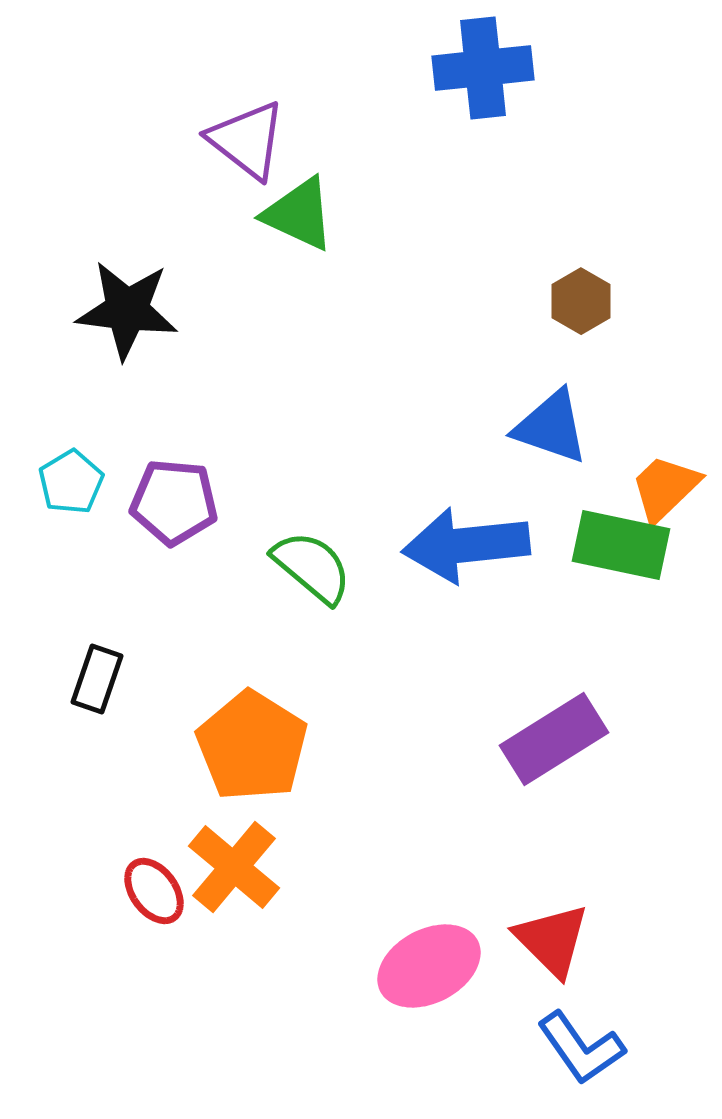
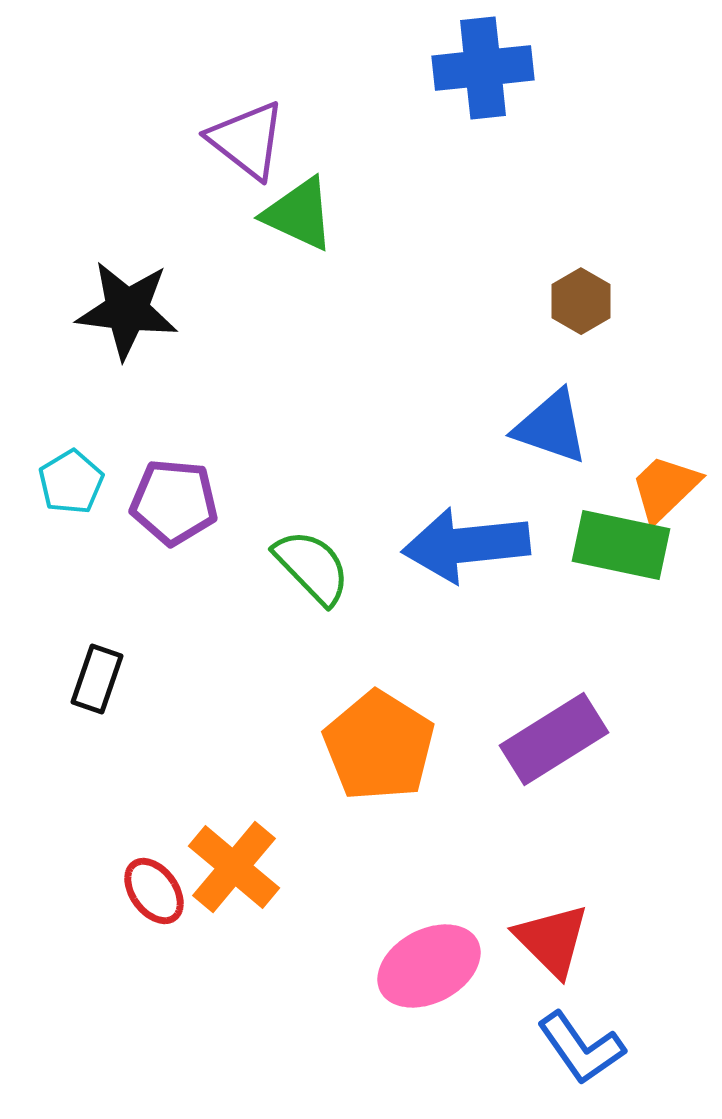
green semicircle: rotated 6 degrees clockwise
orange pentagon: moved 127 px right
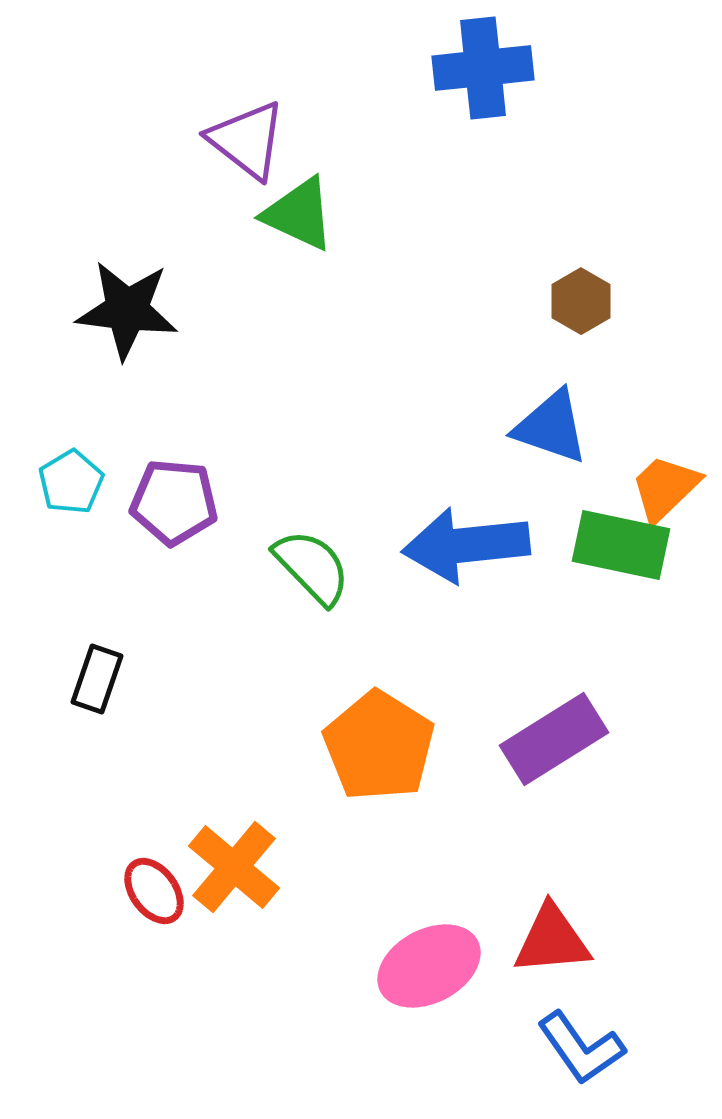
red triangle: rotated 50 degrees counterclockwise
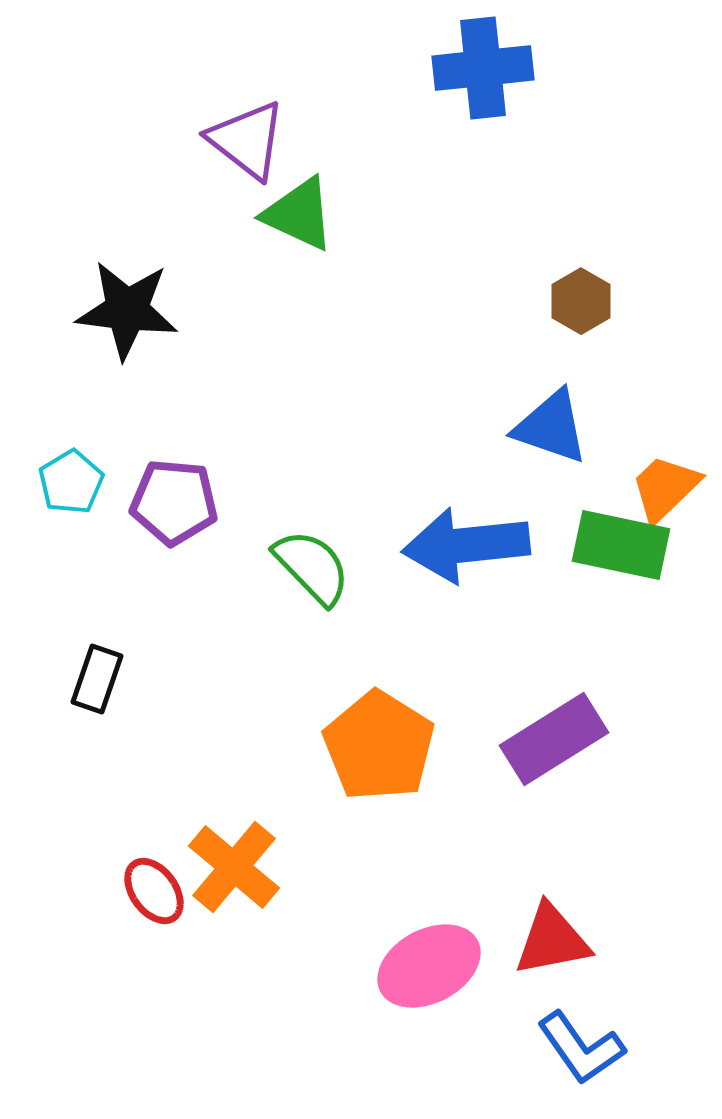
red triangle: rotated 6 degrees counterclockwise
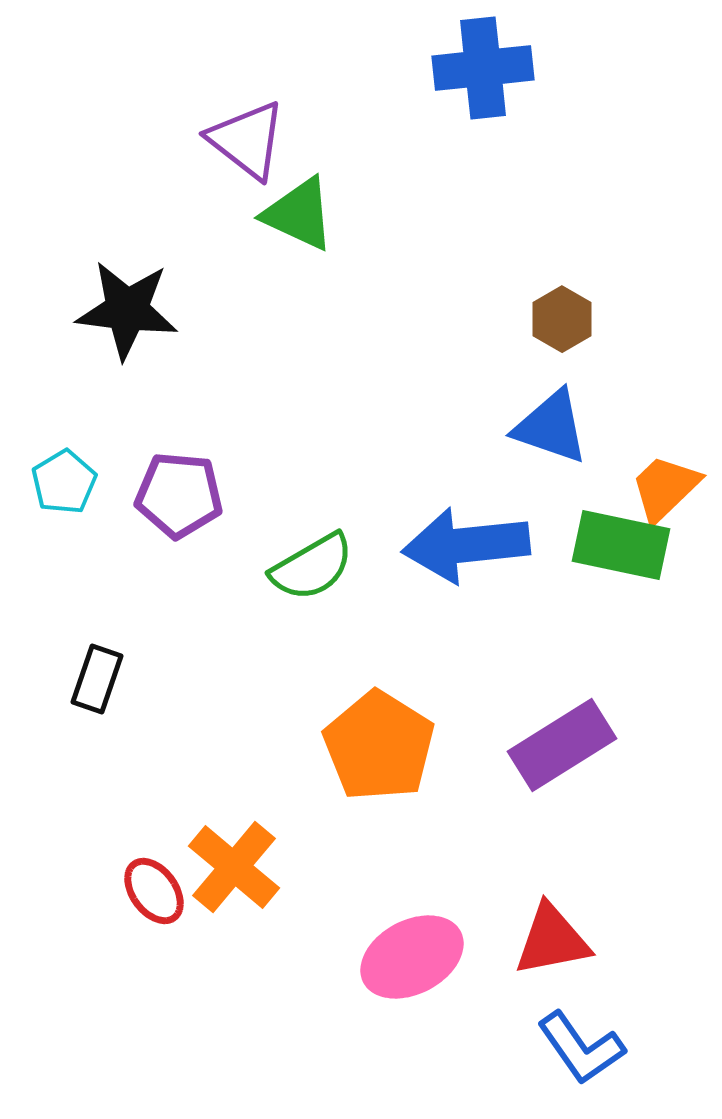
brown hexagon: moved 19 px left, 18 px down
cyan pentagon: moved 7 px left
purple pentagon: moved 5 px right, 7 px up
green semicircle: rotated 104 degrees clockwise
purple rectangle: moved 8 px right, 6 px down
pink ellipse: moved 17 px left, 9 px up
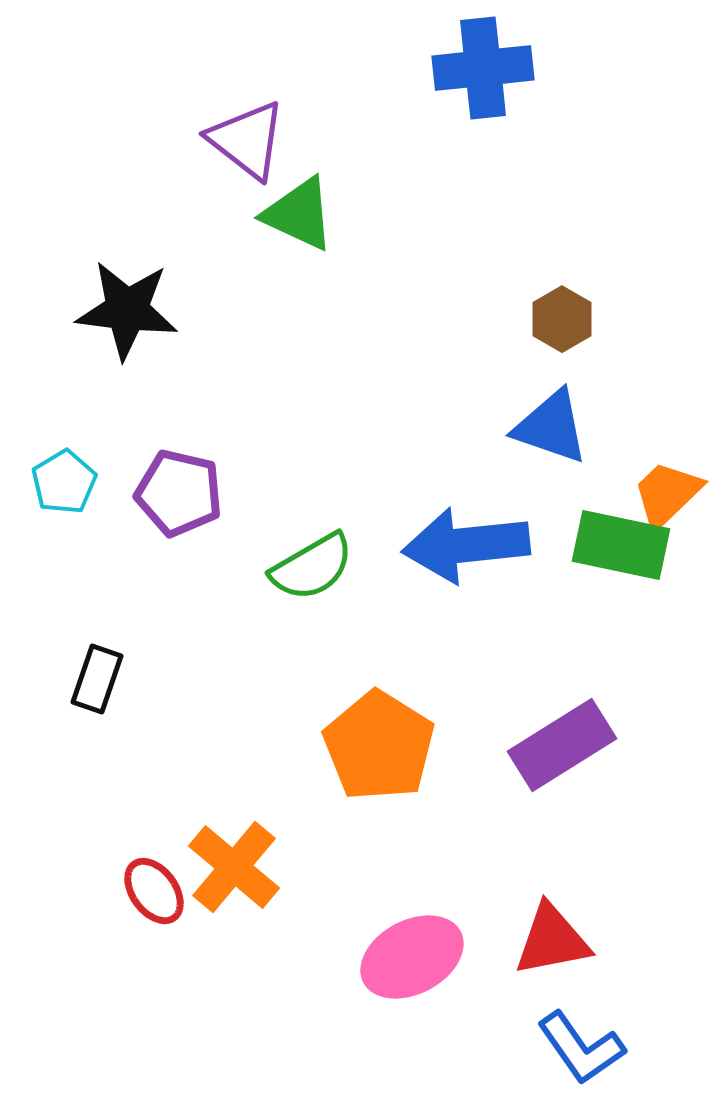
orange trapezoid: moved 2 px right, 6 px down
purple pentagon: moved 2 px up; rotated 8 degrees clockwise
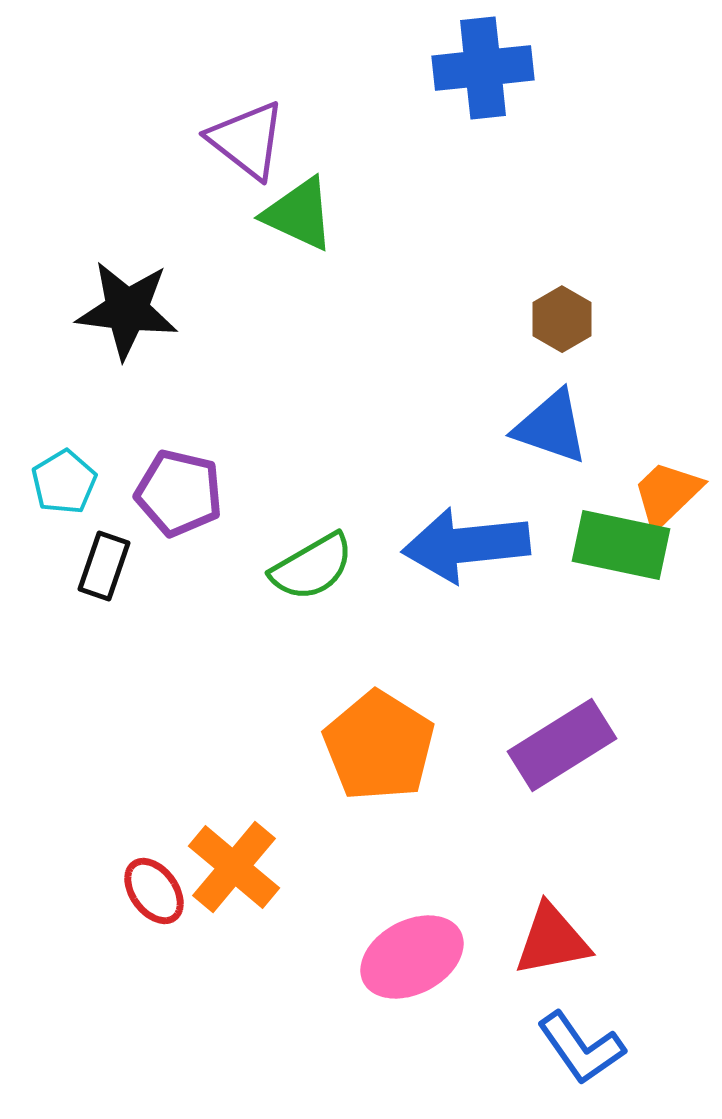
black rectangle: moved 7 px right, 113 px up
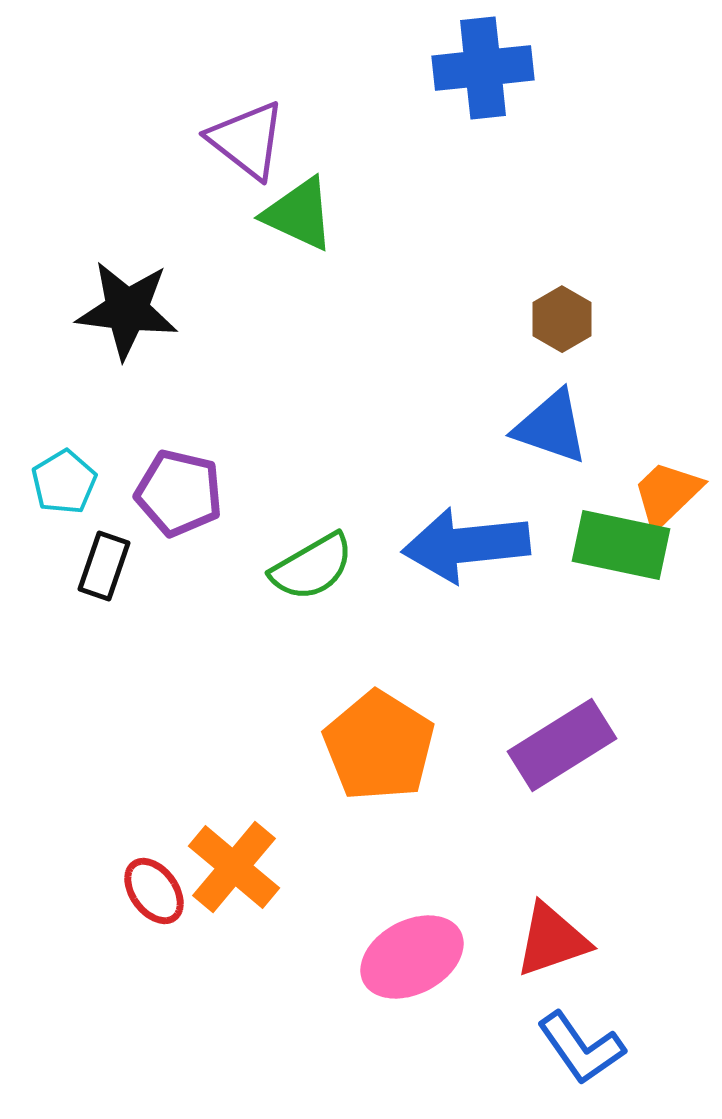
red triangle: rotated 8 degrees counterclockwise
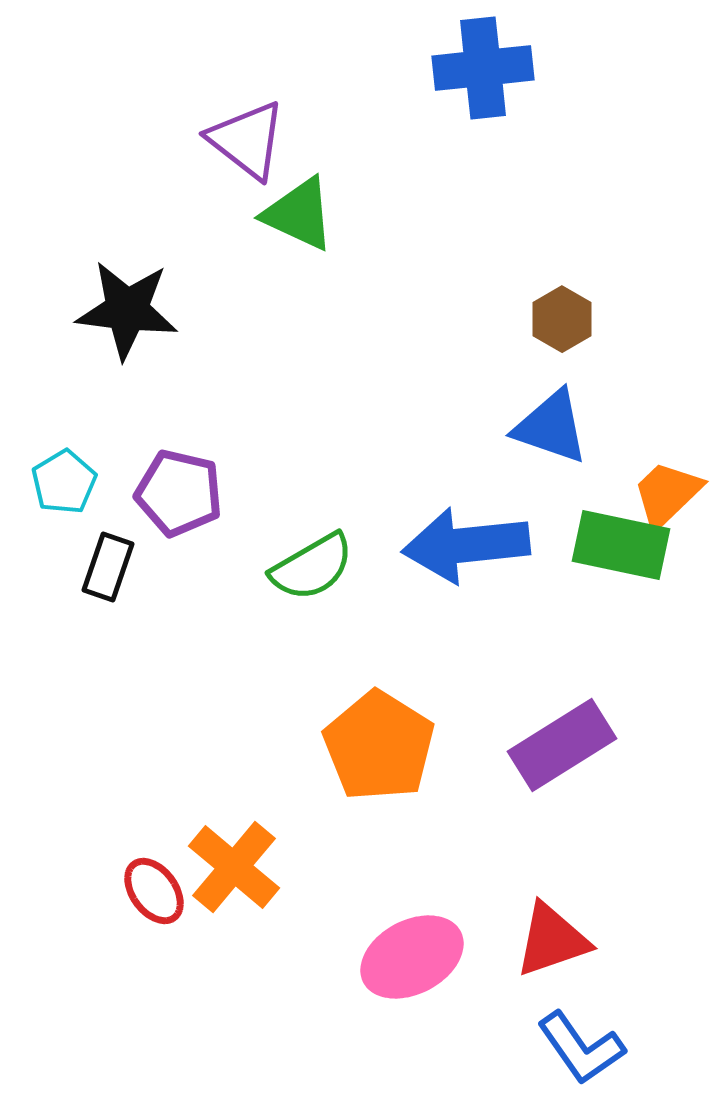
black rectangle: moved 4 px right, 1 px down
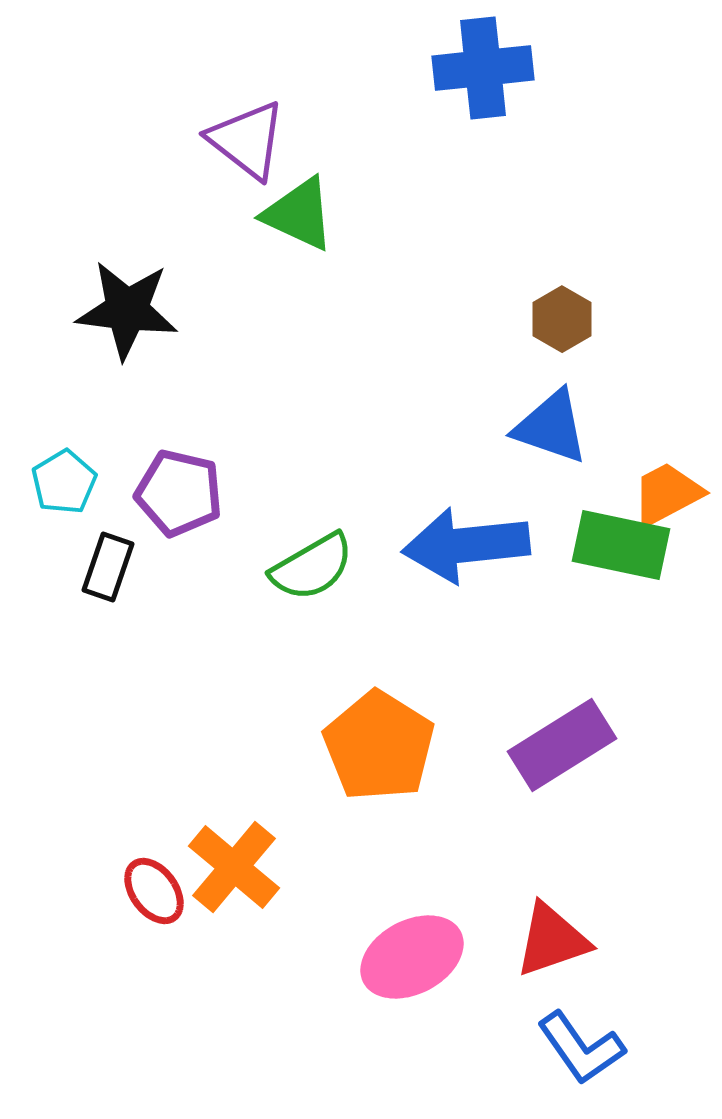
orange trapezoid: rotated 16 degrees clockwise
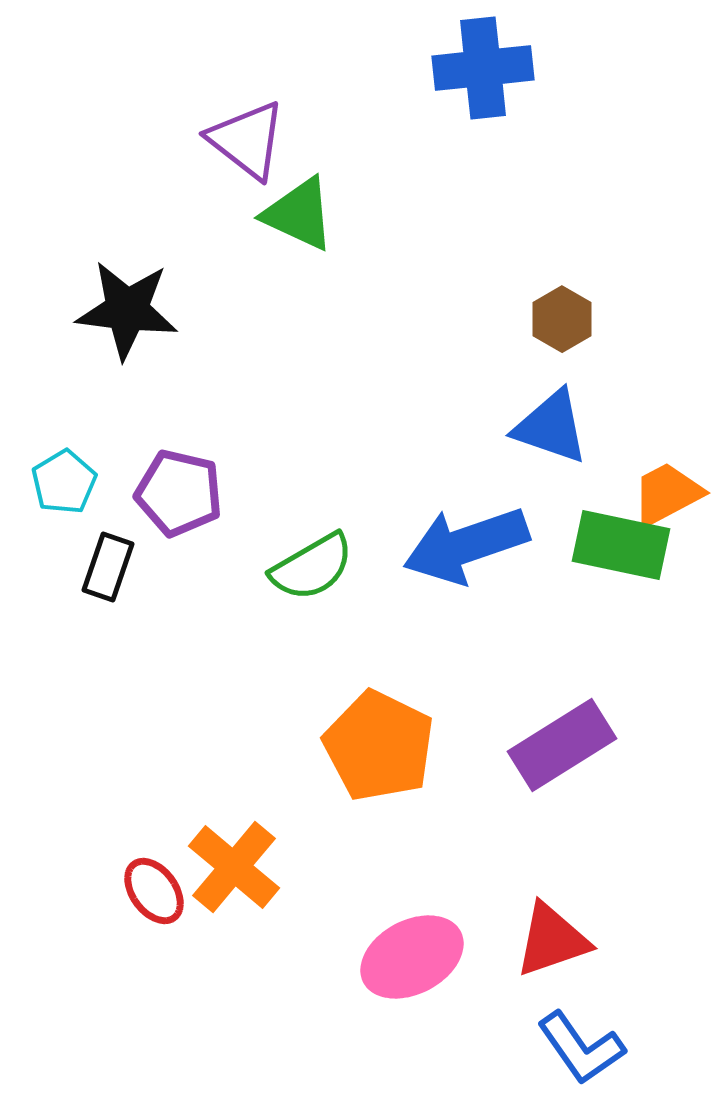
blue arrow: rotated 13 degrees counterclockwise
orange pentagon: rotated 6 degrees counterclockwise
